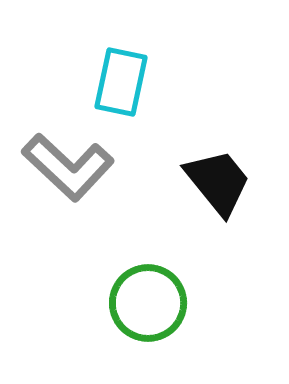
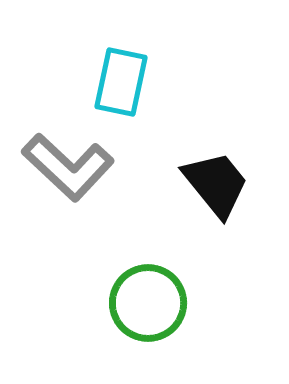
black trapezoid: moved 2 px left, 2 px down
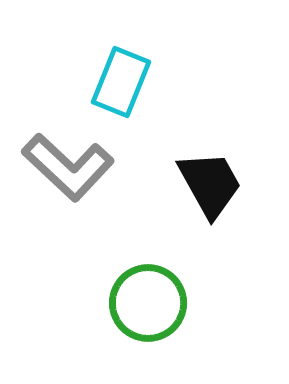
cyan rectangle: rotated 10 degrees clockwise
black trapezoid: moved 6 px left; rotated 10 degrees clockwise
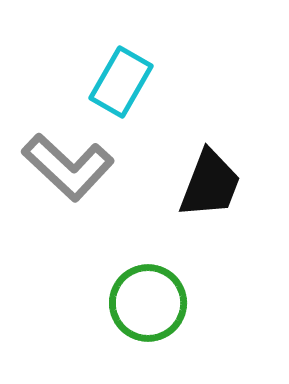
cyan rectangle: rotated 8 degrees clockwise
black trapezoid: rotated 50 degrees clockwise
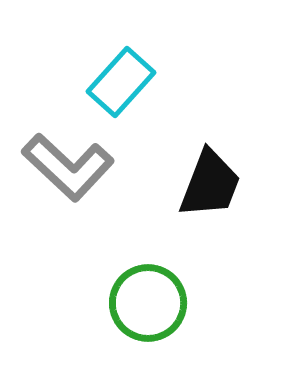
cyan rectangle: rotated 12 degrees clockwise
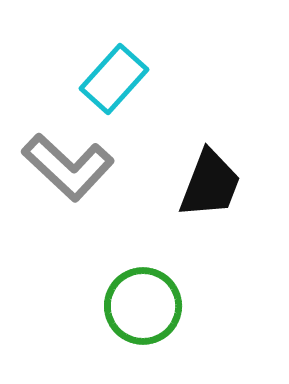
cyan rectangle: moved 7 px left, 3 px up
green circle: moved 5 px left, 3 px down
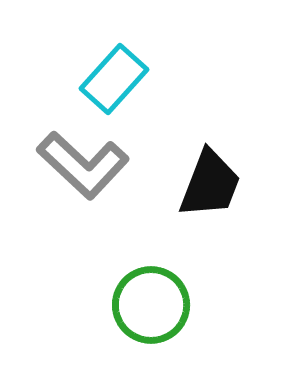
gray L-shape: moved 15 px right, 2 px up
green circle: moved 8 px right, 1 px up
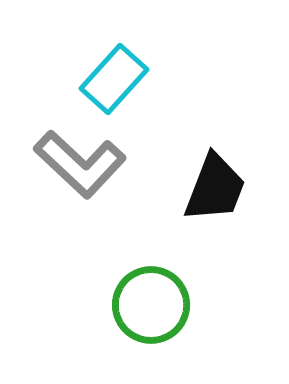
gray L-shape: moved 3 px left, 1 px up
black trapezoid: moved 5 px right, 4 px down
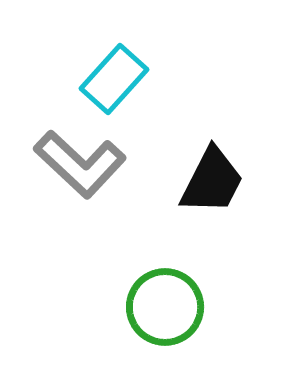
black trapezoid: moved 3 px left, 7 px up; rotated 6 degrees clockwise
green circle: moved 14 px right, 2 px down
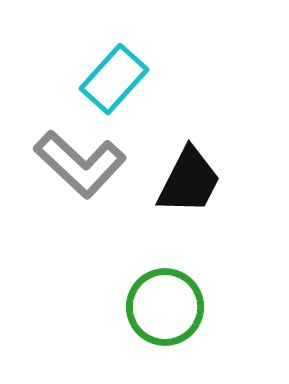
black trapezoid: moved 23 px left
